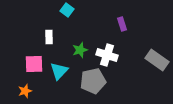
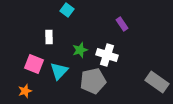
purple rectangle: rotated 16 degrees counterclockwise
gray rectangle: moved 22 px down
pink square: rotated 24 degrees clockwise
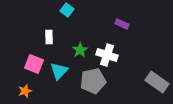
purple rectangle: rotated 32 degrees counterclockwise
green star: rotated 14 degrees counterclockwise
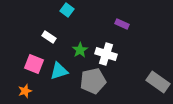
white rectangle: rotated 56 degrees counterclockwise
white cross: moved 1 px left, 1 px up
cyan triangle: rotated 30 degrees clockwise
gray rectangle: moved 1 px right
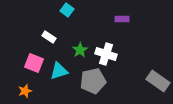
purple rectangle: moved 5 px up; rotated 24 degrees counterclockwise
pink square: moved 1 px up
gray rectangle: moved 1 px up
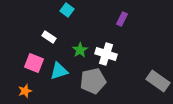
purple rectangle: rotated 64 degrees counterclockwise
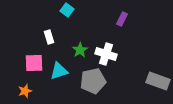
white rectangle: rotated 40 degrees clockwise
pink square: rotated 24 degrees counterclockwise
gray rectangle: rotated 15 degrees counterclockwise
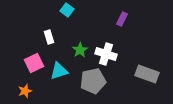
pink square: rotated 24 degrees counterclockwise
gray rectangle: moved 11 px left, 7 px up
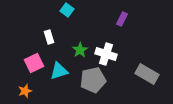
gray rectangle: rotated 10 degrees clockwise
gray pentagon: moved 1 px up
